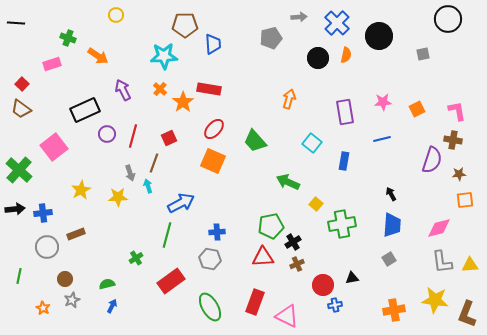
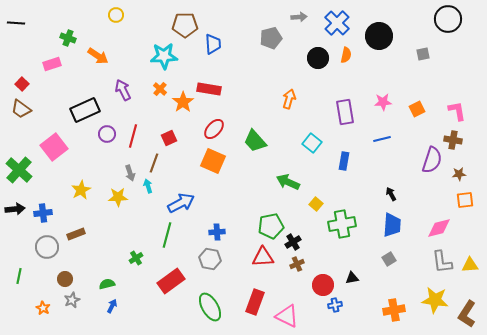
brown L-shape at (467, 314): rotated 12 degrees clockwise
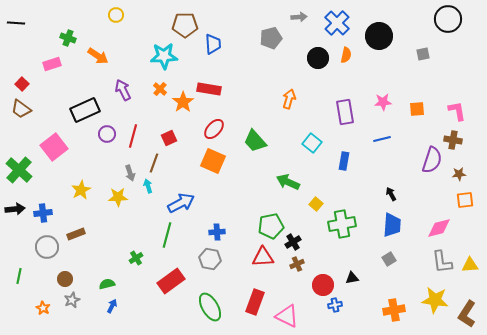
orange square at (417, 109): rotated 21 degrees clockwise
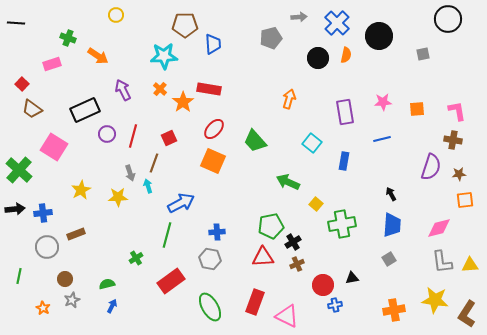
brown trapezoid at (21, 109): moved 11 px right
pink square at (54, 147): rotated 20 degrees counterclockwise
purple semicircle at (432, 160): moved 1 px left, 7 px down
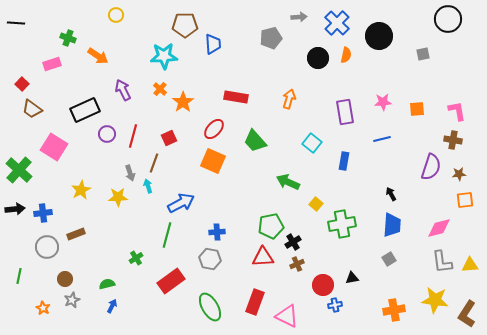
red rectangle at (209, 89): moved 27 px right, 8 px down
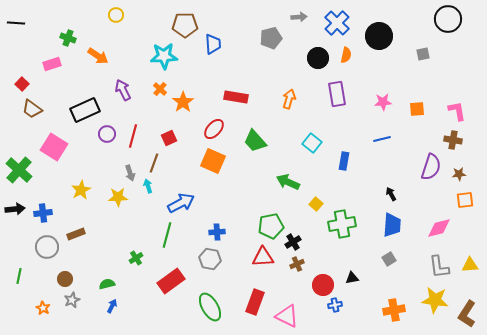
purple rectangle at (345, 112): moved 8 px left, 18 px up
gray L-shape at (442, 262): moved 3 px left, 5 px down
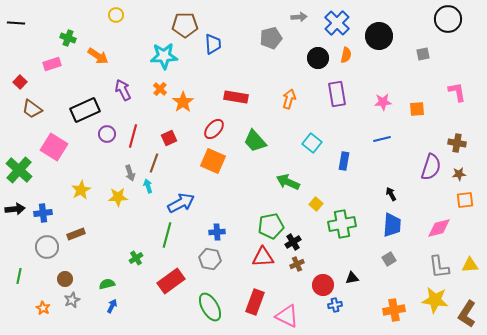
red square at (22, 84): moved 2 px left, 2 px up
pink L-shape at (457, 111): moved 19 px up
brown cross at (453, 140): moved 4 px right, 3 px down
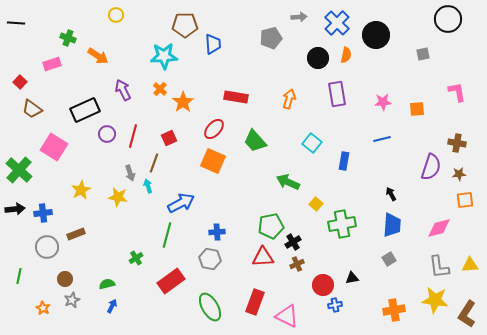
black circle at (379, 36): moved 3 px left, 1 px up
yellow star at (118, 197): rotated 12 degrees clockwise
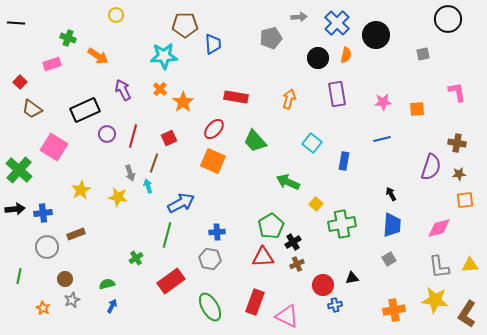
green pentagon at (271, 226): rotated 20 degrees counterclockwise
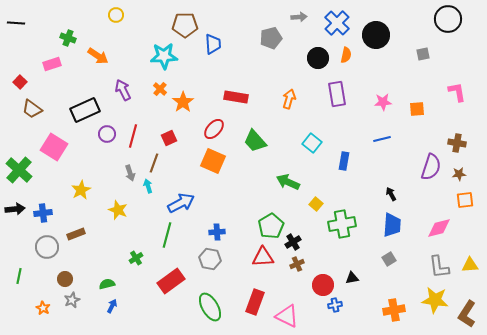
yellow star at (118, 197): moved 13 px down; rotated 12 degrees clockwise
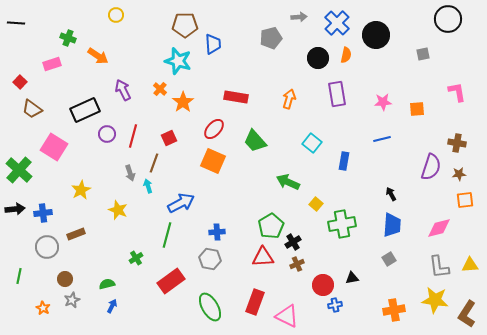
cyan star at (164, 56): moved 14 px right, 5 px down; rotated 20 degrees clockwise
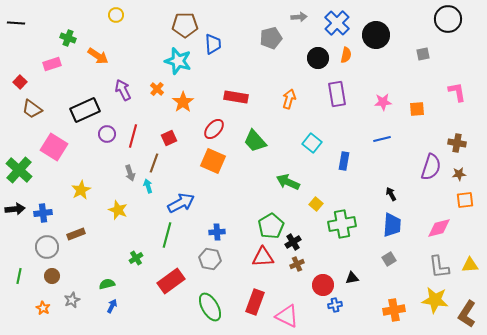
orange cross at (160, 89): moved 3 px left
brown circle at (65, 279): moved 13 px left, 3 px up
